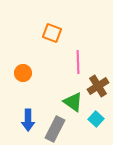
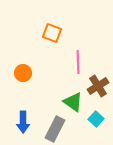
blue arrow: moved 5 px left, 2 px down
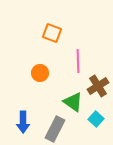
pink line: moved 1 px up
orange circle: moved 17 px right
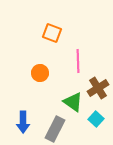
brown cross: moved 2 px down
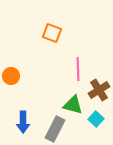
pink line: moved 8 px down
orange circle: moved 29 px left, 3 px down
brown cross: moved 1 px right, 2 px down
green triangle: moved 3 px down; rotated 20 degrees counterclockwise
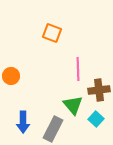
brown cross: rotated 25 degrees clockwise
green triangle: rotated 35 degrees clockwise
gray rectangle: moved 2 px left
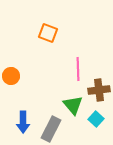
orange square: moved 4 px left
gray rectangle: moved 2 px left
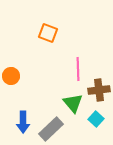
green triangle: moved 2 px up
gray rectangle: rotated 20 degrees clockwise
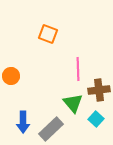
orange square: moved 1 px down
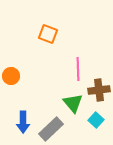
cyan square: moved 1 px down
